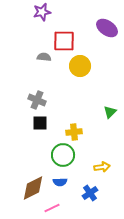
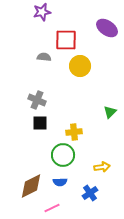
red square: moved 2 px right, 1 px up
brown diamond: moved 2 px left, 2 px up
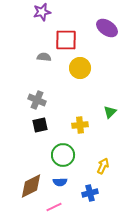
yellow circle: moved 2 px down
black square: moved 2 px down; rotated 14 degrees counterclockwise
yellow cross: moved 6 px right, 7 px up
yellow arrow: moved 1 px right, 1 px up; rotated 56 degrees counterclockwise
blue cross: rotated 21 degrees clockwise
pink line: moved 2 px right, 1 px up
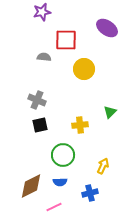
yellow circle: moved 4 px right, 1 px down
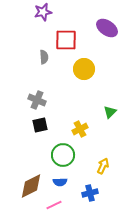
purple star: moved 1 px right
gray semicircle: rotated 80 degrees clockwise
yellow cross: moved 4 px down; rotated 21 degrees counterclockwise
pink line: moved 2 px up
